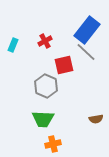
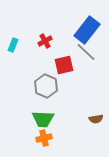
orange cross: moved 9 px left, 6 px up
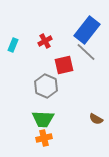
brown semicircle: rotated 40 degrees clockwise
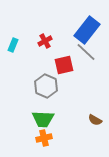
brown semicircle: moved 1 px left, 1 px down
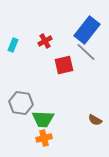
gray hexagon: moved 25 px left, 17 px down; rotated 15 degrees counterclockwise
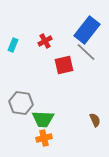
brown semicircle: rotated 144 degrees counterclockwise
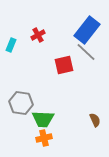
red cross: moved 7 px left, 6 px up
cyan rectangle: moved 2 px left
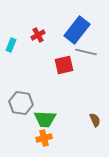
blue rectangle: moved 10 px left
gray line: rotated 30 degrees counterclockwise
green trapezoid: moved 2 px right
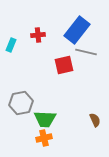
red cross: rotated 24 degrees clockwise
gray hexagon: rotated 20 degrees counterclockwise
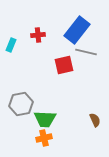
gray hexagon: moved 1 px down
